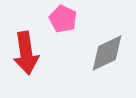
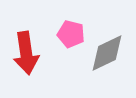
pink pentagon: moved 8 px right, 15 px down; rotated 12 degrees counterclockwise
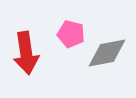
gray diamond: rotated 15 degrees clockwise
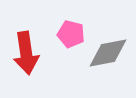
gray diamond: moved 1 px right
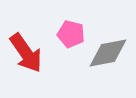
red arrow: rotated 27 degrees counterclockwise
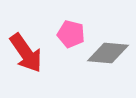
gray diamond: rotated 15 degrees clockwise
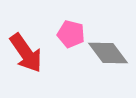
gray diamond: rotated 48 degrees clockwise
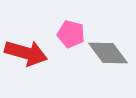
red arrow: rotated 39 degrees counterclockwise
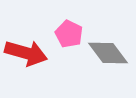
pink pentagon: moved 2 px left; rotated 12 degrees clockwise
